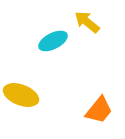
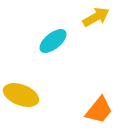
yellow arrow: moved 9 px right, 5 px up; rotated 112 degrees clockwise
cyan ellipse: rotated 12 degrees counterclockwise
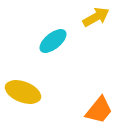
yellow ellipse: moved 2 px right, 3 px up
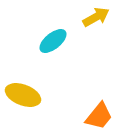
yellow ellipse: moved 3 px down
orange trapezoid: moved 6 px down
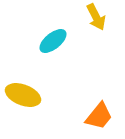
yellow arrow: rotated 92 degrees clockwise
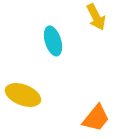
cyan ellipse: rotated 68 degrees counterclockwise
orange trapezoid: moved 3 px left, 2 px down
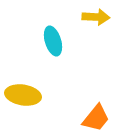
yellow arrow: rotated 60 degrees counterclockwise
yellow ellipse: rotated 12 degrees counterclockwise
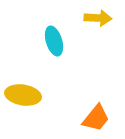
yellow arrow: moved 2 px right, 1 px down
cyan ellipse: moved 1 px right
